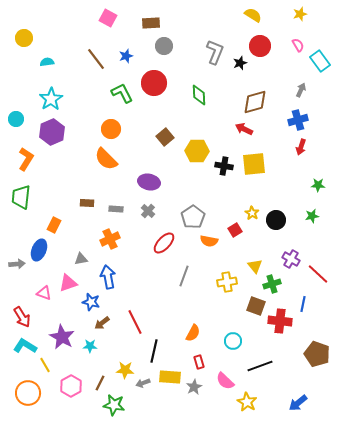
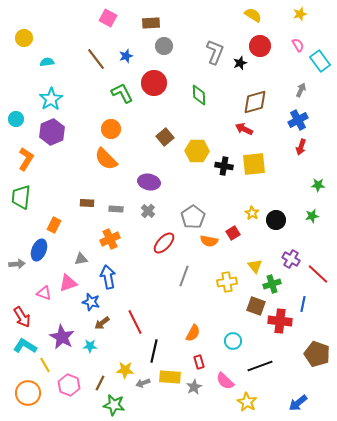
blue cross at (298, 120): rotated 12 degrees counterclockwise
red square at (235, 230): moved 2 px left, 3 px down
pink hexagon at (71, 386): moved 2 px left, 1 px up; rotated 10 degrees counterclockwise
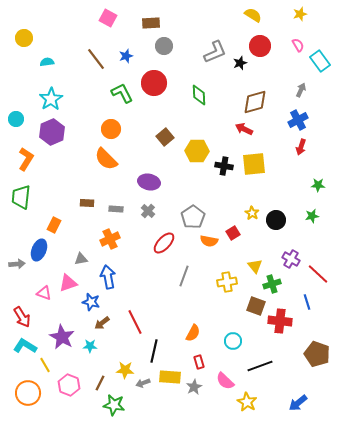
gray L-shape at (215, 52): rotated 45 degrees clockwise
blue line at (303, 304): moved 4 px right, 2 px up; rotated 28 degrees counterclockwise
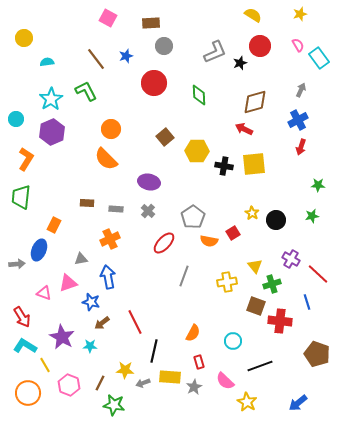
cyan rectangle at (320, 61): moved 1 px left, 3 px up
green L-shape at (122, 93): moved 36 px left, 2 px up
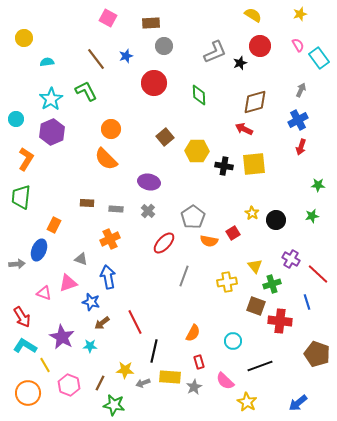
gray triangle at (81, 259): rotated 32 degrees clockwise
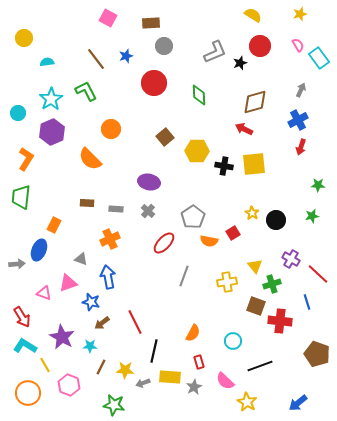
cyan circle at (16, 119): moved 2 px right, 6 px up
orange semicircle at (106, 159): moved 16 px left
brown line at (100, 383): moved 1 px right, 16 px up
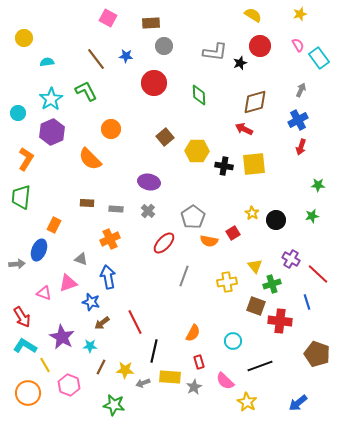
gray L-shape at (215, 52): rotated 30 degrees clockwise
blue star at (126, 56): rotated 24 degrees clockwise
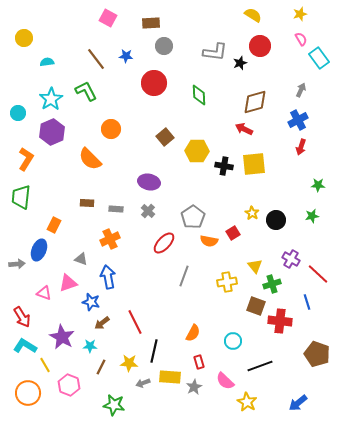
pink semicircle at (298, 45): moved 3 px right, 6 px up
yellow star at (125, 370): moved 4 px right, 7 px up
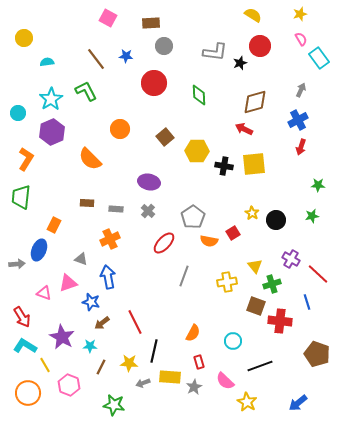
orange circle at (111, 129): moved 9 px right
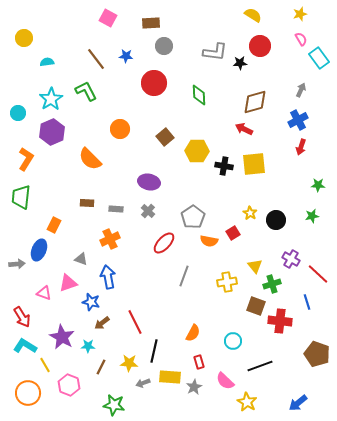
black star at (240, 63): rotated 16 degrees clockwise
yellow star at (252, 213): moved 2 px left
cyan star at (90, 346): moved 2 px left
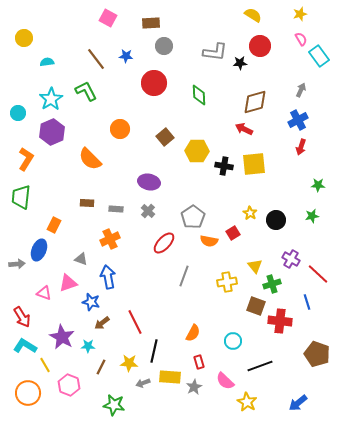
cyan rectangle at (319, 58): moved 2 px up
